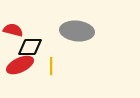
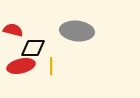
black diamond: moved 3 px right, 1 px down
red ellipse: moved 1 px right, 1 px down; rotated 12 degrees clockwise
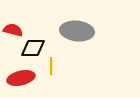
red ellipse: moved 12 px down
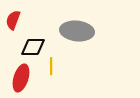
red semicircle: moved 10 px up; rotated 84 degrees counterclockwise
black diamond: moved 1 px up
red ellipse: rotated 60 degrees counterclockwise
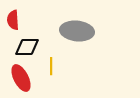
red semicircle: rotated 24 degrees counterclockwise
black diamond: moved 6 px left
red ellipse: rotated 44 degrees counterclockwise
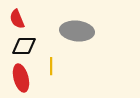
red semicircle: moved 4 px right, 1 px up; rotated 18 degrees counterclockwise
black diamond: moved 3 px left, 1 px up
red ellipse: rotated 12 degrees clockwise
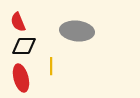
red semicircle: moved 1 px right, 3 px down
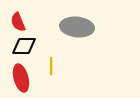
gray ellipse: moved 4 px up
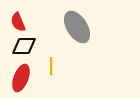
gray ellipse: rotated 52 degrees clockwise
red ellipse: rotated 36 degrees clockwise
